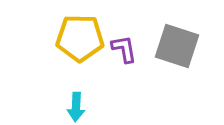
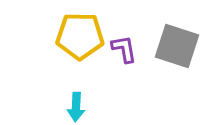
yellow pentagon: moved 2 px up
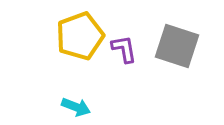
yellow pentagon: rotated 21 degrees counterclockwise
cyan arrow: rotated 72 degrees counterclockwise
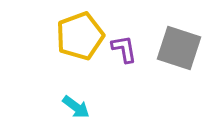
gray square: moved 2 px right, 2 px down
cyan arrow: rotated 16 degrees clockwise
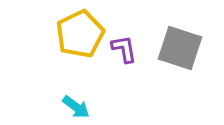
yellow pentagon: moved 2 px up; rotated 6 degrees counterclockwise
gray square: moved 1 px right
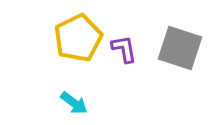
yellow pentagon: moved 2 px left, 4 px down
cyan arrow: moved 2 px left, 4 px up
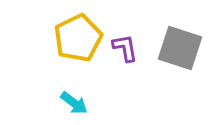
purple L-shape: moved 1 px right, 1 px up
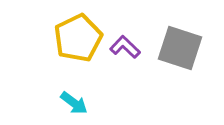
purple L-shape: moved 1 px up; rotated 36 degrees counterclockwise
